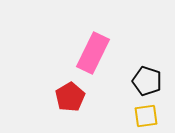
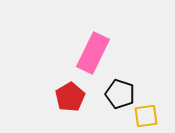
black pentagon: moved 27 px left, 13 px down
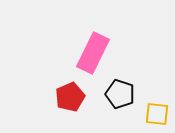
red pentagon: rotated 8 degrees clockwise
yellow square: moved 11 px right, 2 px up; rotated 15 degrees clockwise
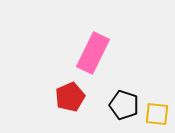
black pentagon: moved 4 px right, 11 px down
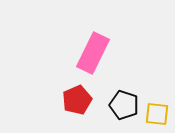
red pentagon: moved 7 px right, 3 px down
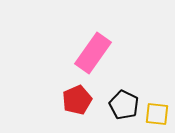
pink rectangle: rotated 9 degrees clockwise
black pentagon: rotated 8 degrees clockwise
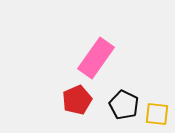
pink rectangle: moved 3 px right, 5 px down
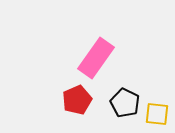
black pentagon: moved 1 px right, 2 px up
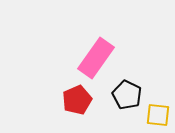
black pentagon: moved 2 px right, 8 px up
yellow square: moved 1 px right, 1 px down
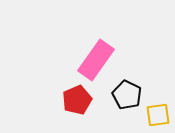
pink rectangle: moved 2 px down
yellow square: rotated 15 degrees counterclockwise
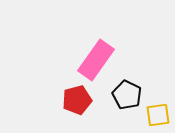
red pentagon: rotated 8 degrees clockwise
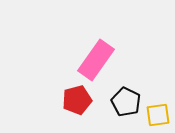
black pentagon: moved 1 px left, 7 px down
